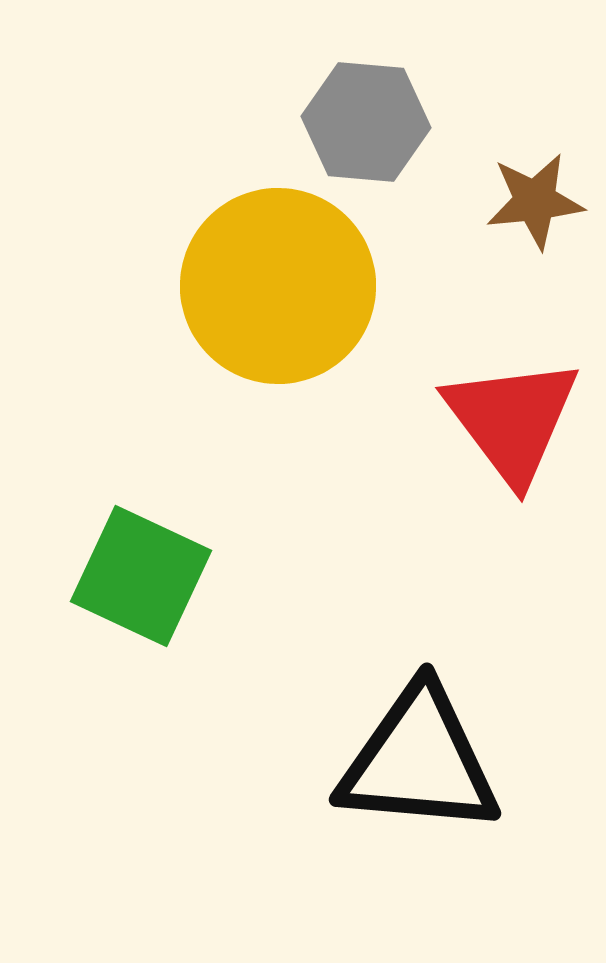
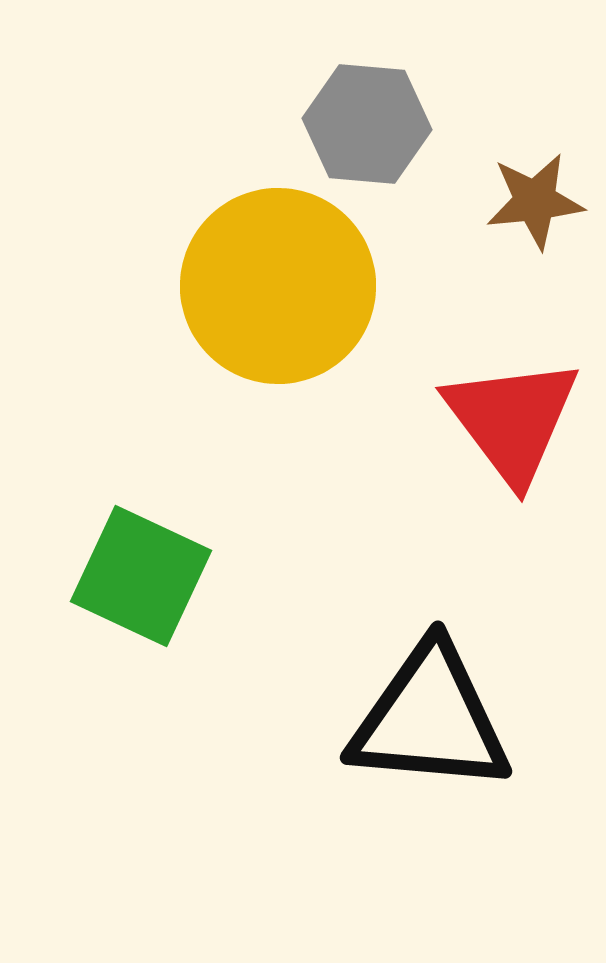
gray hexagon: moved 1 px right, 2 px down
black triangle: moved 11 px right, 42 px up
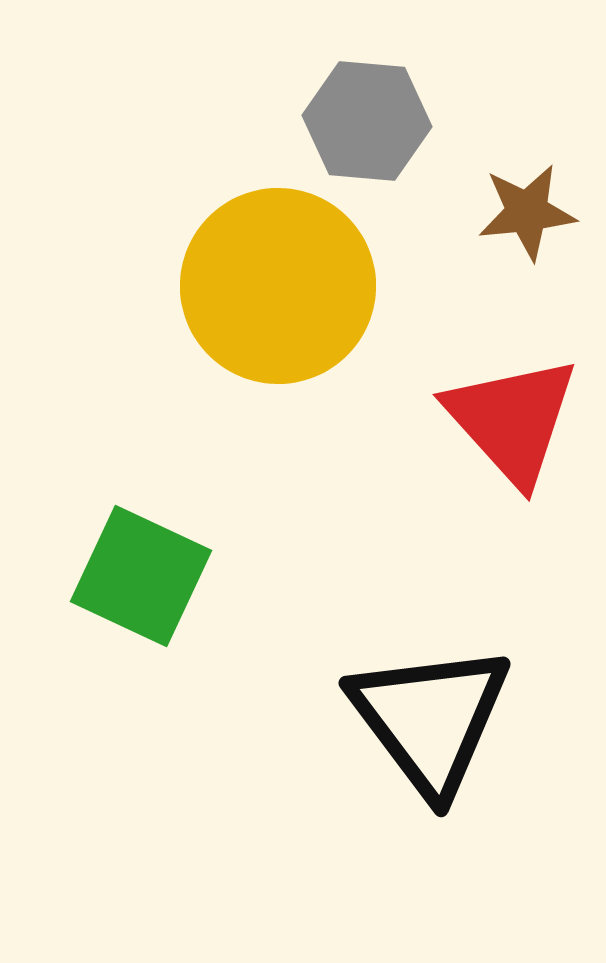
gray hexagon: moved 3 px up
brown star: moved 8 px left, 11 px down
red triangle: rotated 5 degrees counterclockwise
black triangle: rotated 48 degrees clockwise
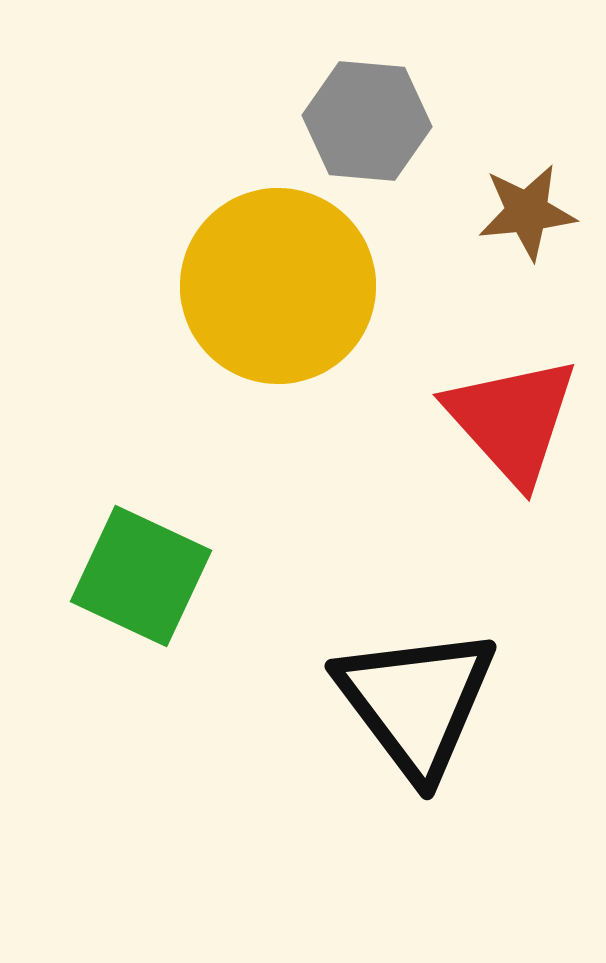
black triangle: moved 14 px left, 17 px up
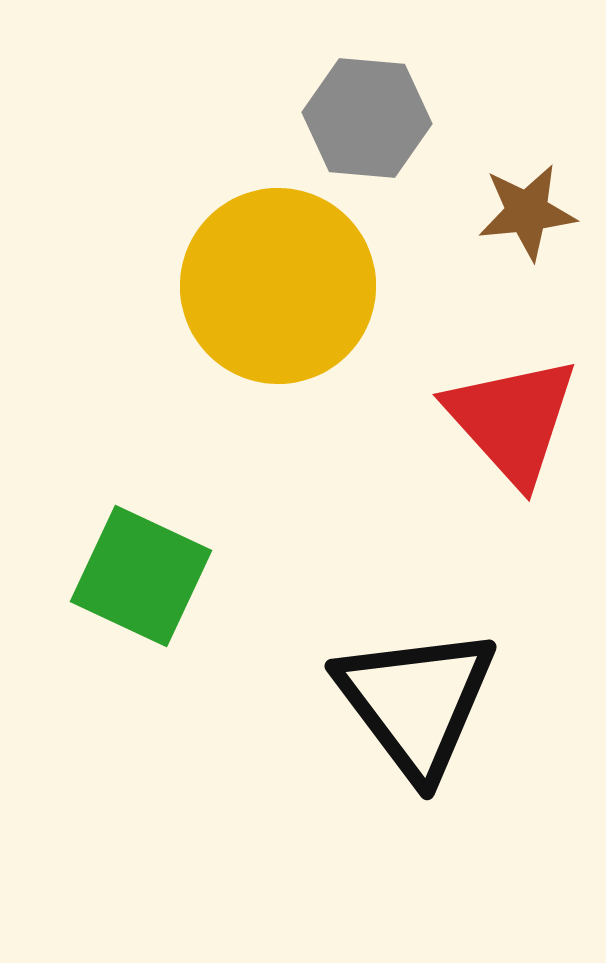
gray hexagon: moved 3 px up
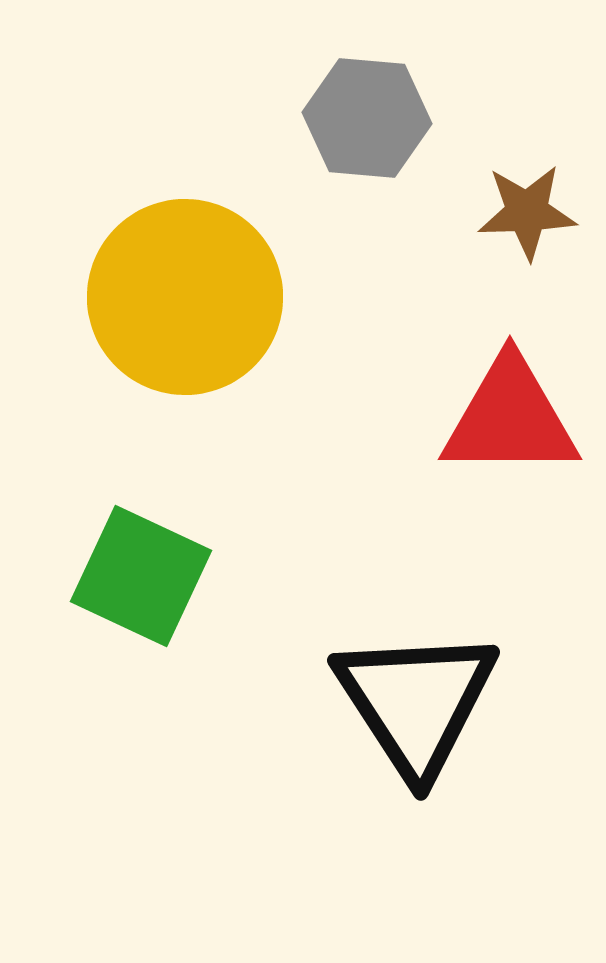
brown star: rotated 4 degrees clockwise
yellow circle: moved 93 px left, 11 px down
red triangle: moved 2 px left, 2 px up; rotated 48 degrees counterclockwise
black triangle: rotated 4 degrees clockwise
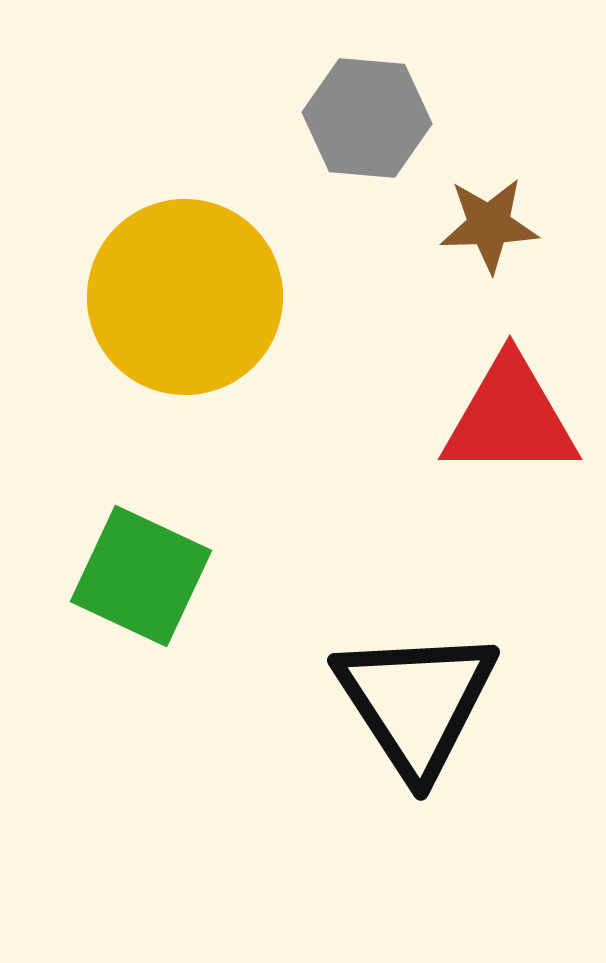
brown star: moved 38 px left, 13 px down
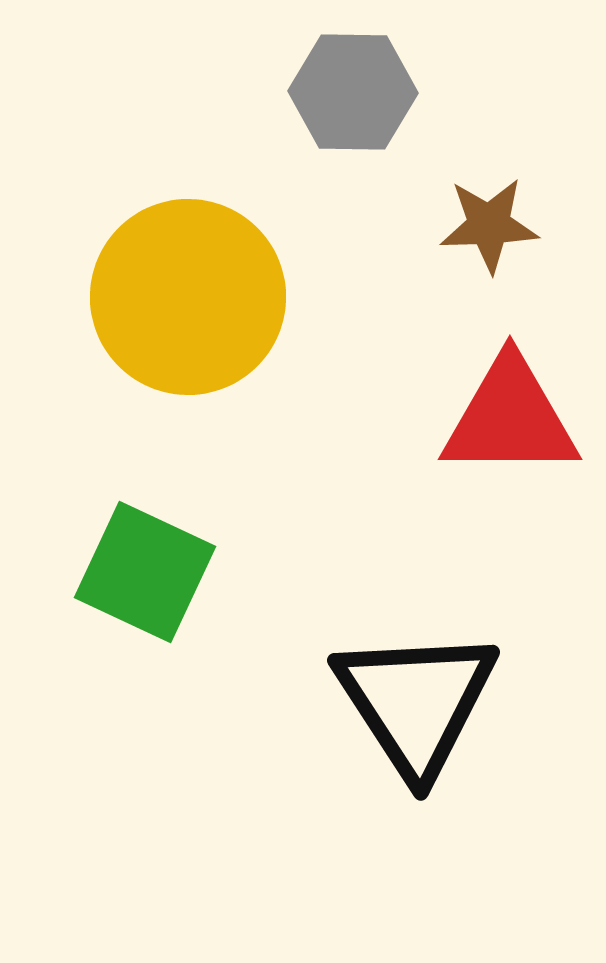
gray hexagon: moved 14 px left, 26 px up; rotated 4 degrees counterclockwise
yellow circle: moved 3 px right
green square: moved 4 px right, 4 px up
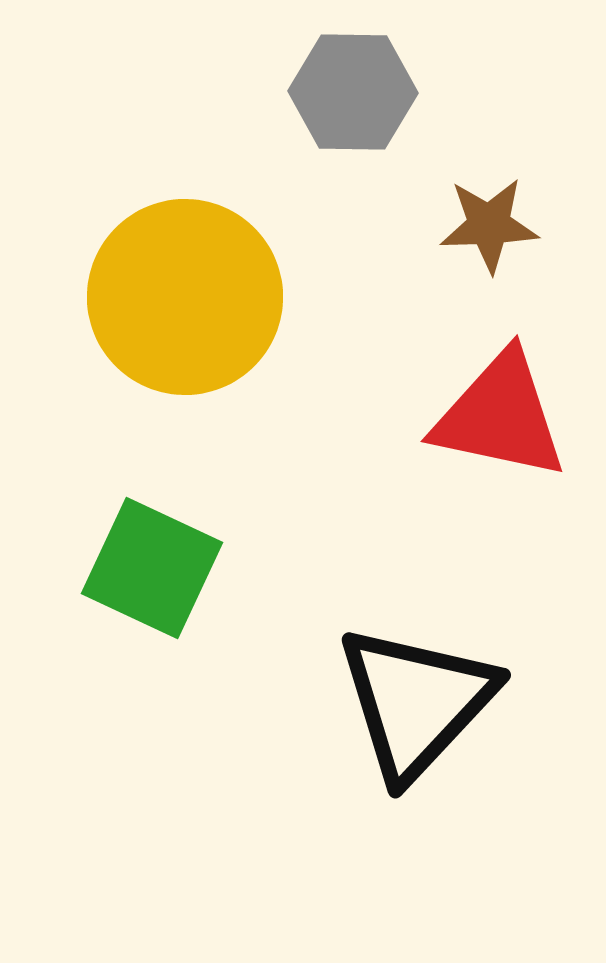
yellow circle: moved 3 px left
red triangle: moved 10 px left, 2 px up; rotated 12 degrees clockwise
green square: moved 7 px right, 4 px up
black triangle: rotated 16 degrees clockwise
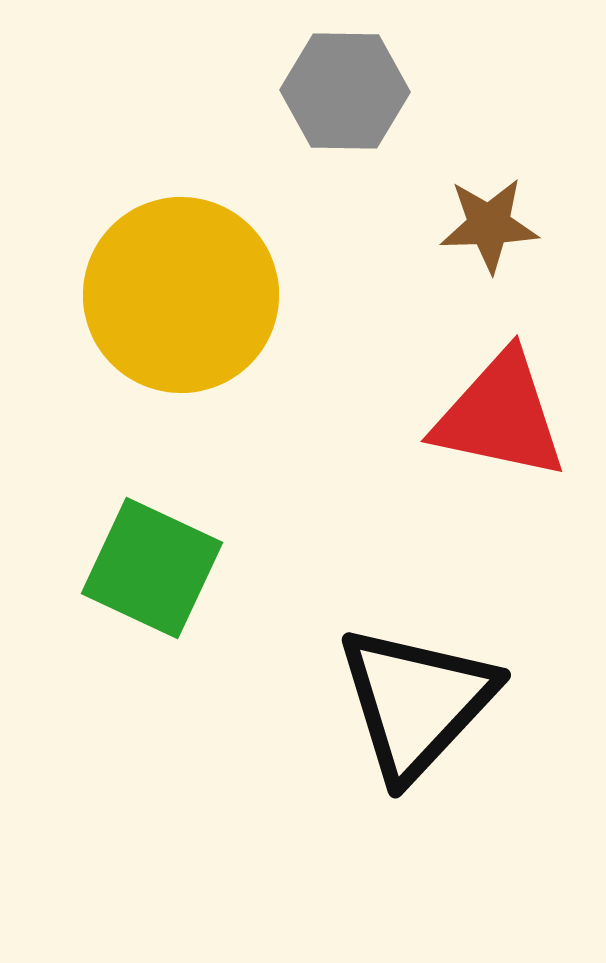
gray hexagon: moved 8 px left, 1 px up
yellow circle: moved 4 px left, 2 px up
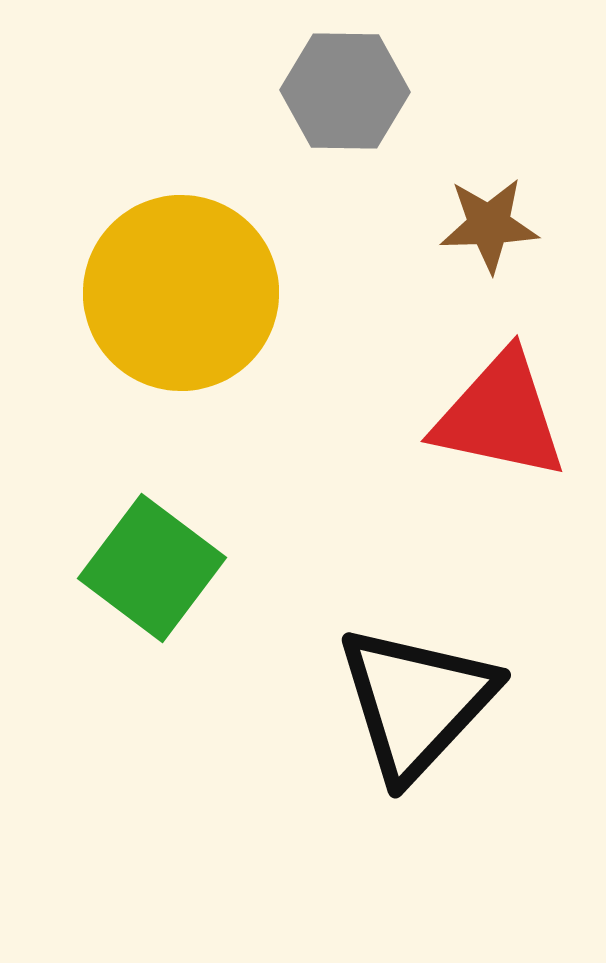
yellow circle: moved 2 px up
green square: rotated 12 degrees clockwise
